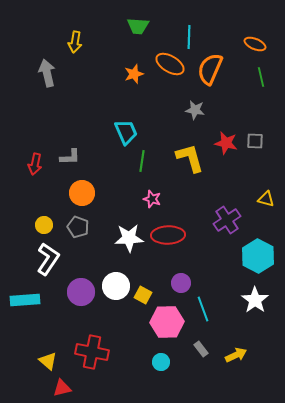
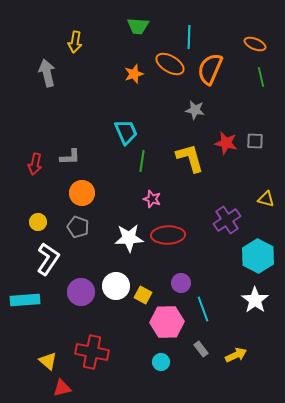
yellow circle at (44, 225): moved 6 px left, 3 px up
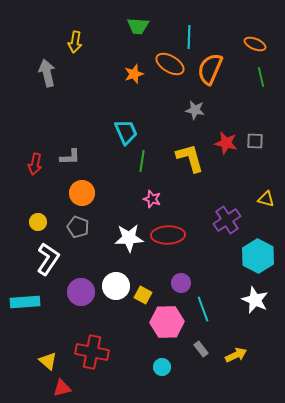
cyan rectangle at (25, 300): moved 2 px down
white star at (255, 300): rotated 12 degrees counterclockwise
cyan circle at (161, 362): moved 1 px right, 5 px down
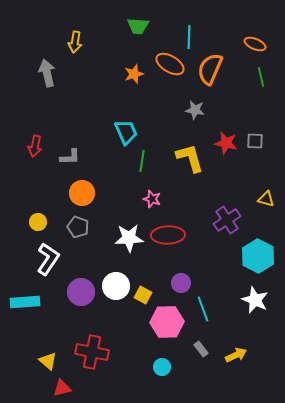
red arrow at (35, 164): moved 18 px up
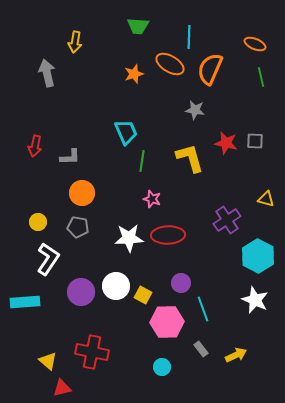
gray pentagon at (78, 227): rotated 10 degrees counterclockwise
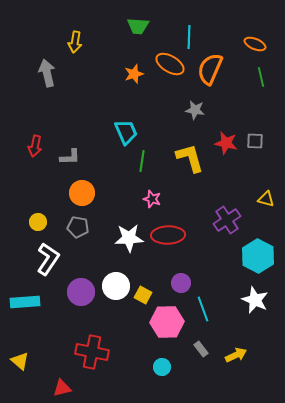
yellow triangle at (48, 361): moved 28 px left
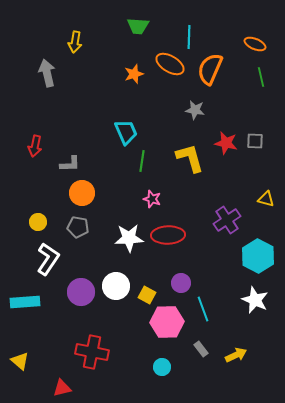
gray L-shape at (70, 157): moved 7 px down
yellow square at (143, 295): moved 4 px right
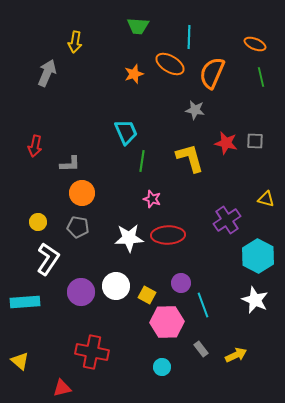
orange semicircle at (210, 69): moved 2 px right, 4 px down
gray arrow at (47, 73): rotated 36 degrees clockwise
cyan line at (203, 309): moved 4 px up
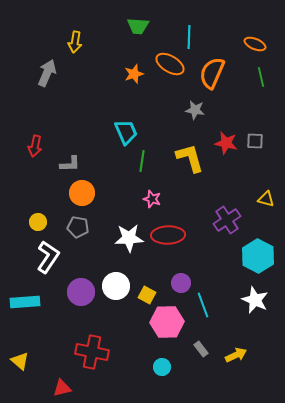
white L-shape at (48, 259): moved 2 px up
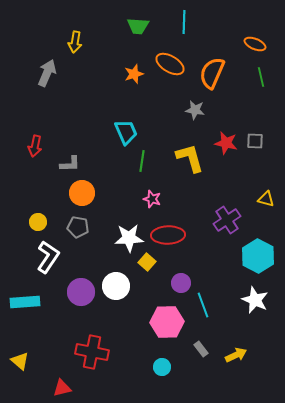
cyan line at (189, 37): moved 5 px left, 15 px up
yellow square at (147, 295): moved 33 px up; rotated 12 degrees clockwise
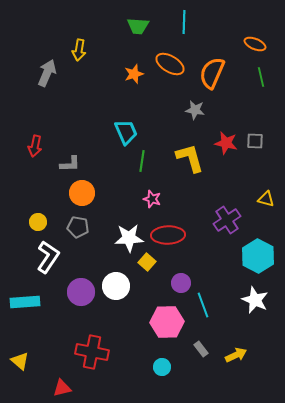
yellow arrow at (75, 42): moved 4 px right, 8 px down
